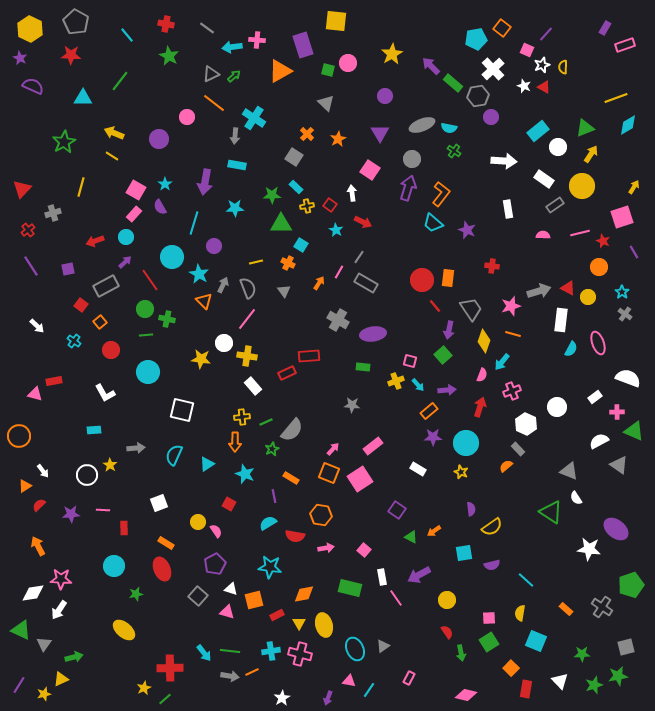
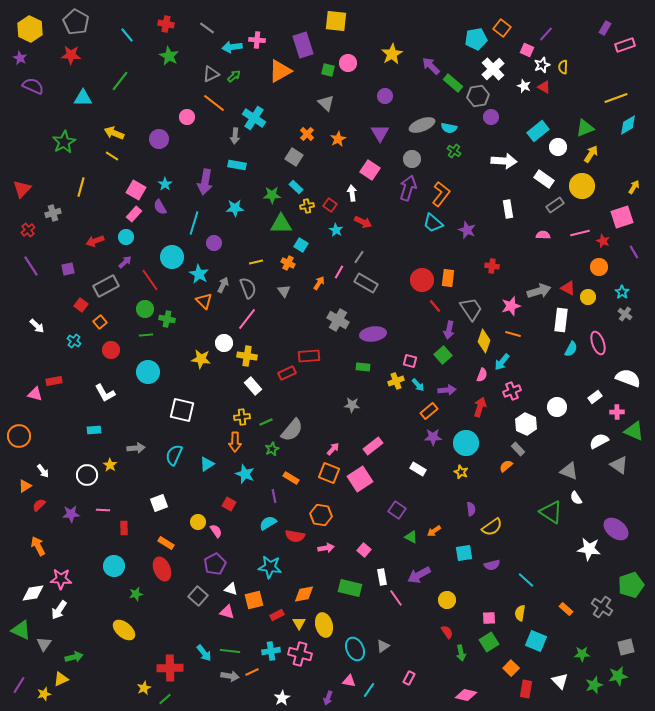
purple circle at (214, 246): moved 3 px up
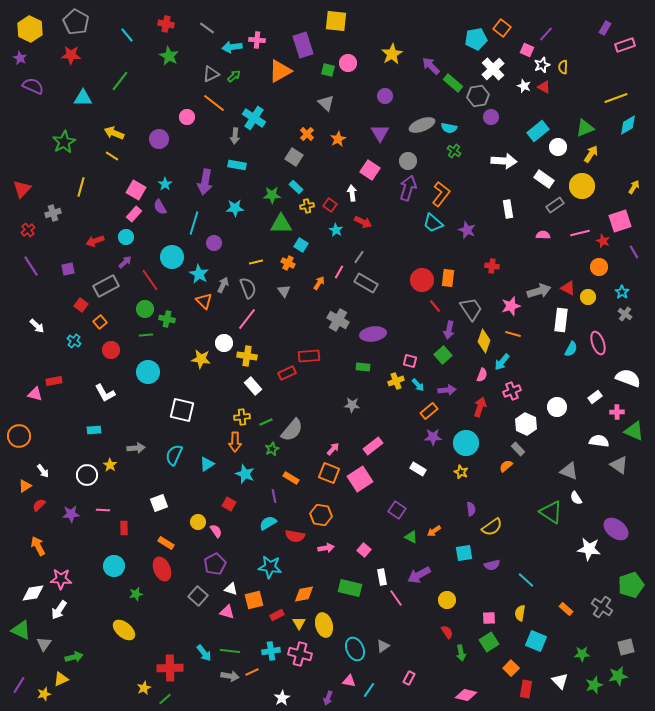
gray circle at (412, 159): moved 4 px left, 2 px down
pink square at (622, 217): moved 2 px left, 4 px down
white semicircle at (599, 441): rotated 36 degrees clockwise
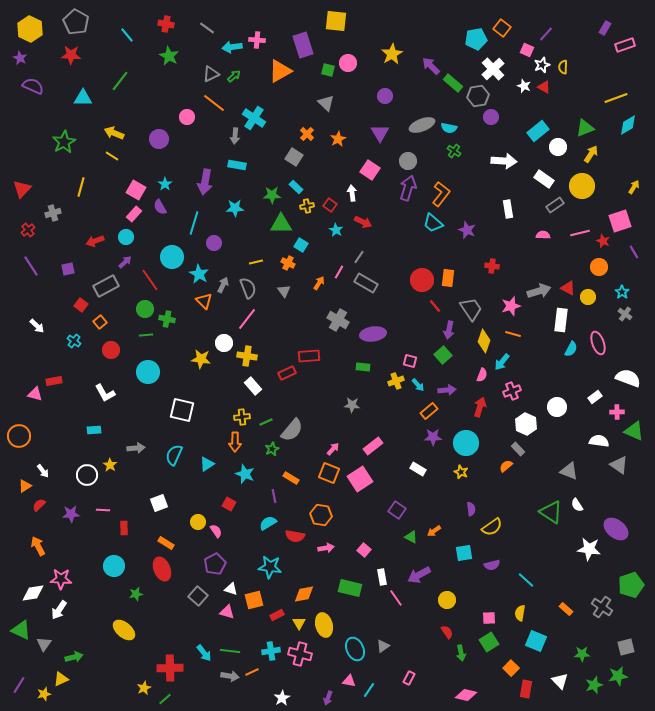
white semicircle at (576, 498): moved 1 px right, 7 px down
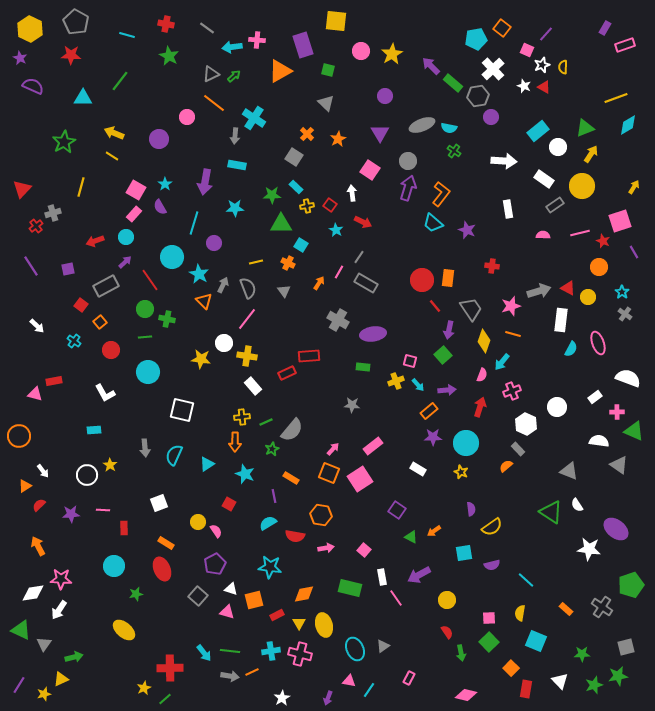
cyan line at (127, 35): rotated 35 degrees counterclockwise
pink circle at (348, 63): moved 13 px right, 12 px up
red cross at (28, 230): moved 8 px right, 4 px up
green line at (146, 335): moved 1 px left, 2 px down
gray arrow at (136, 448): moved 9 px right; rotated 90 degrees clockwise
green square at (489, 642): rotated 12 degrees counterclockwise
